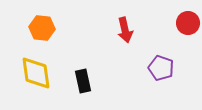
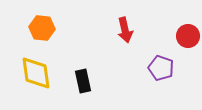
red circle: moved 13 px down
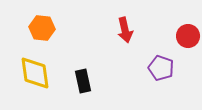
yellow diamond: moved 1 px left
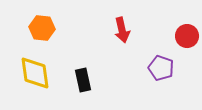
red arrow: moved 3 px left
red circle: moved 1 px left
black rectangle: moved 1 px up
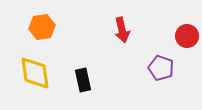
orange hexagon: moved 1 px up; rotated 15 degrees counterclockwise
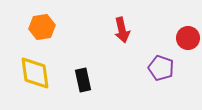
red circle: moved 1 px right, 2 px down
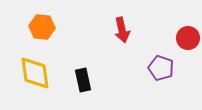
orange hexagon: rotated 15 degrees clockwise
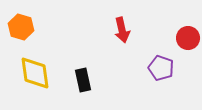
orange hexagon: moved 21 px left; rotated 10 degrees clockwise
